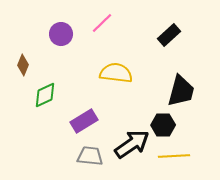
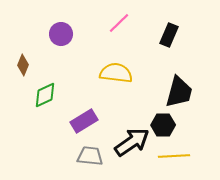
pink line: moved 17 px right
black rectangle: rotated 25 degrees counterclockwise
black trapezoid: moved 2 px left, 1 px down
black arrow: moved 2 px up
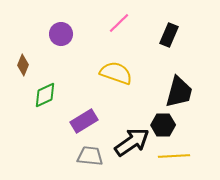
yellow semicircle: rotated 12 degrees clockwise
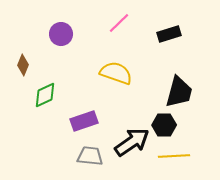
black rectangle: moved 1 px up; rotated 50 degrees clockwise
purple rectangle: rotated 12 degrees clockwise
black hexagon: moved 1 px right
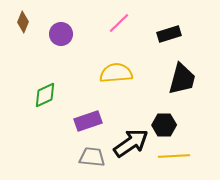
brown diamond: moved 43 px up
yellow semicircle: rotated 24 degrees counterclockwise
black trapezoid: moved 3 px right, 13 px up
purple rectangle: moved 4 px right
black arrow: moved 1 px left, 1 px down
gray trapezoid: moved 2 px right, 1 px down
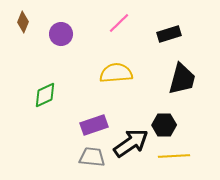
purple rectangle: moved 6 px right, 4 px down
